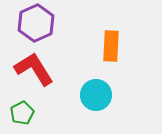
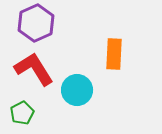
orange rectangle: moved 3 px right, 8 px down
cyan circle: moved 19 px left, 5 px up
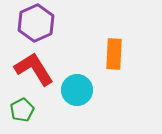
green pentagon: moved 3 px up
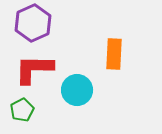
purple hexagon: moved 3 px left
red L-shape: rotated 57 degrees counterclockwise
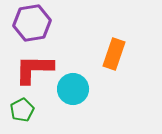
purple hexagon: moved 1 px left; rotated 15 degrees clockwise
orange rectangle: rotated 16 degrees clockwise
cyan circle: moved 4 px left, 1 px up
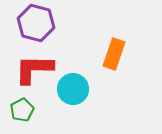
purple hexagon: moved 4 px right; rotated 24 degrees clockwise
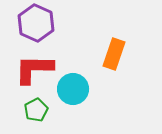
purple hexagon: rotated 9 degrees clockwise
green pentagon: moved 14 px right
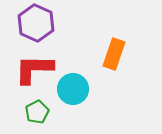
green pentagon: moved 1 px right, 2 px down
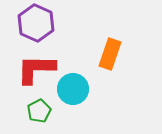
orange rectangle: moved 4 px left
red L-shape: moved 2 px right
green pentagon: moved 2 px right, 1 px up
